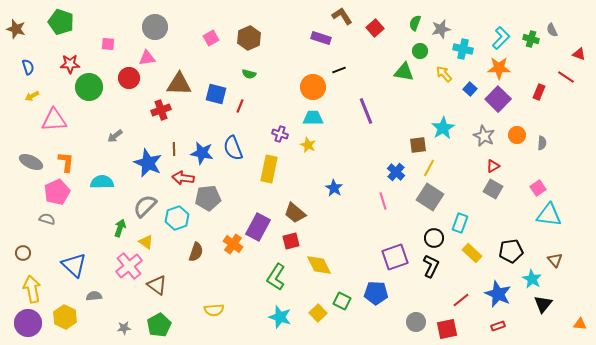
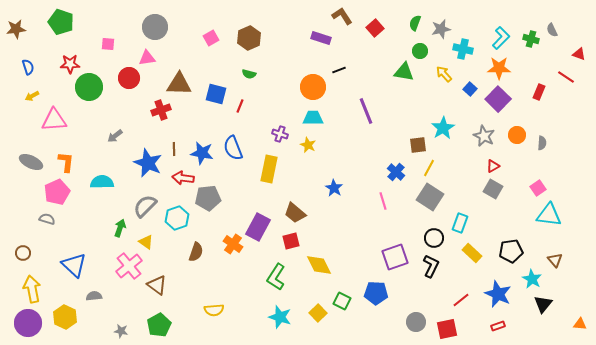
brown star at (16, 29): rotated 24 degrees counterclockwise
gray star at (124, 328): moved 3 px left, 3 px down; rotated 16 degrees clockwise
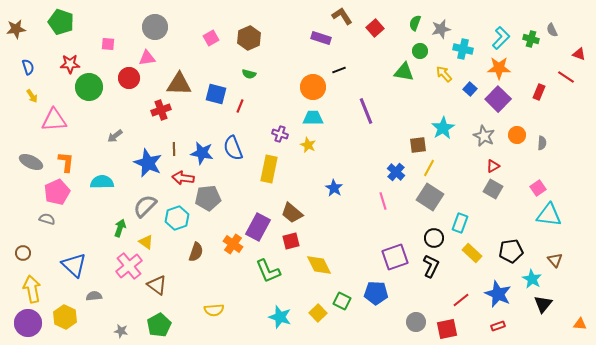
yellow arrow at (32, 96): rotated 96 degrees counterclockwise
brown trapezoid at (295, 213): moved 3 px left
green L-shape at (276, 277): moved 8 px left, 6 px up; rotated 56 degrees counterclockwise
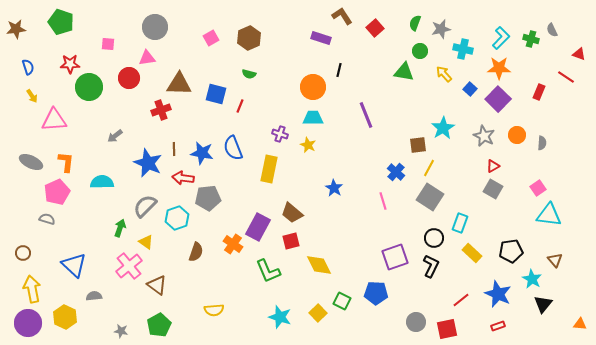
black line at (339, 70): rotated 56 degrees counterclockwise
purple line at (366, 111): moved 4 px down
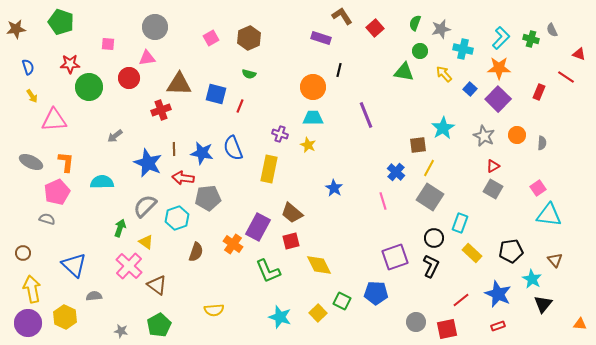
pink cross at (129, 266): rotated 8 degrees counterclockwise
